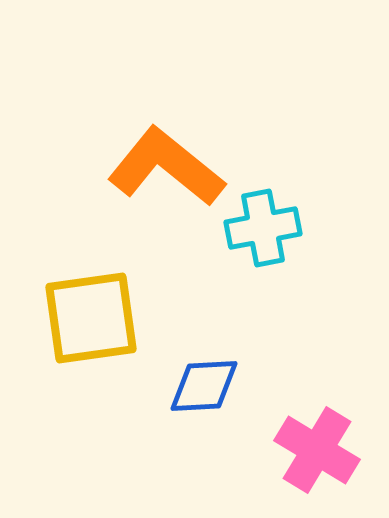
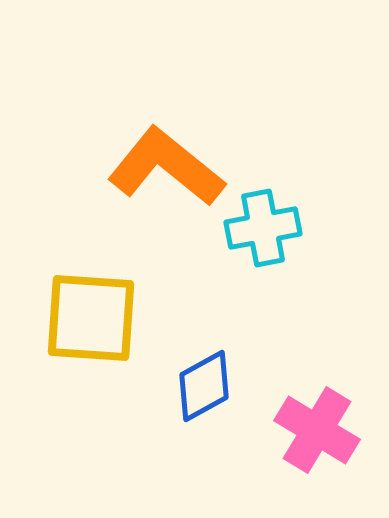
yellow square: rotated 12 degrees clockwise
blue diamond: rotated 26 degrees counterclockwise
pink cross: moved 20 px up
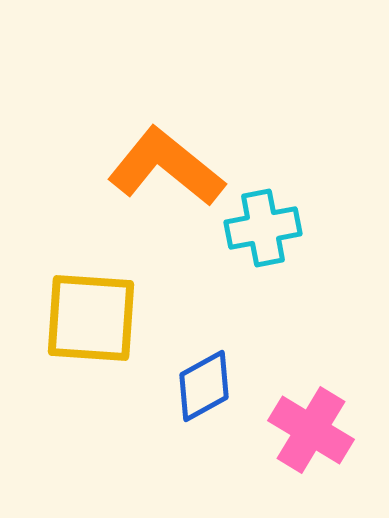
pink cross: moved 6 px left
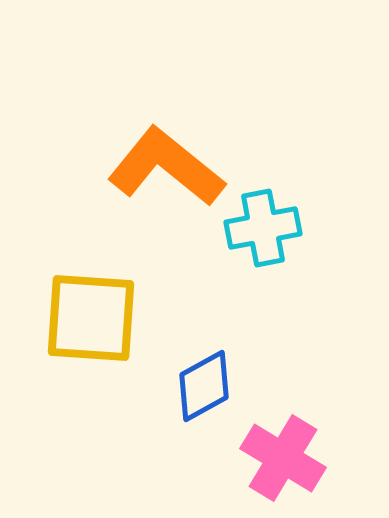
pink cross: moved 28 px left, 28 px down
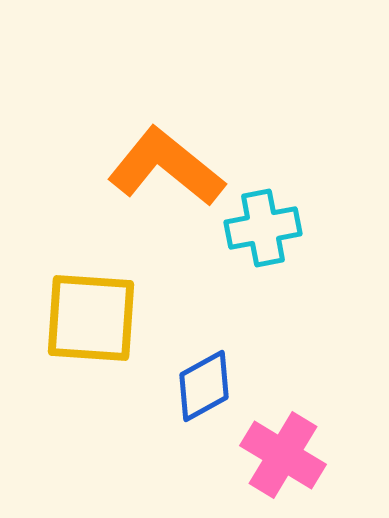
pink cross: moved 3 px up
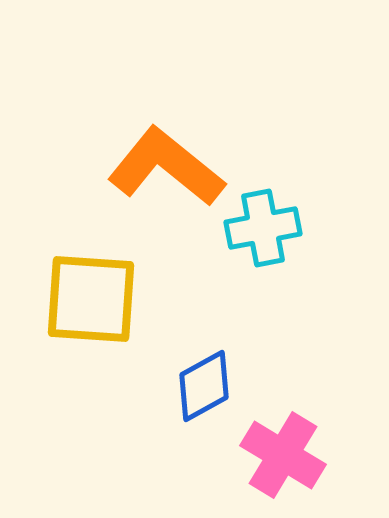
yellow square: moved 19 px up
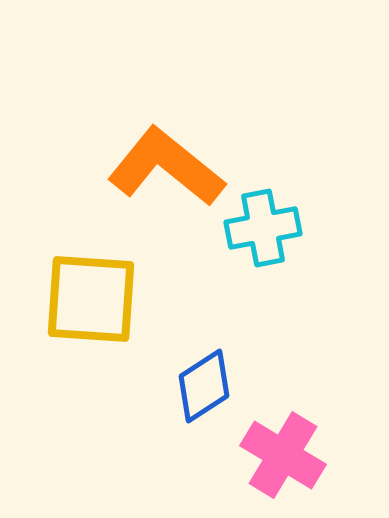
blue diamond: rotated 4 degrees counterclockwise
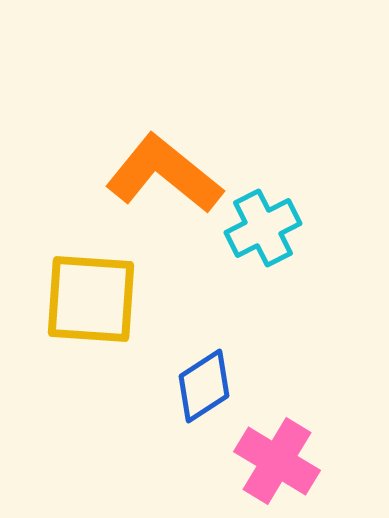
orange L-shape: moved 2 px left, 7 px down
cyan cross: rotated 16 degrees counterclockwise
pink cross: moved 6 px left, 6 px down
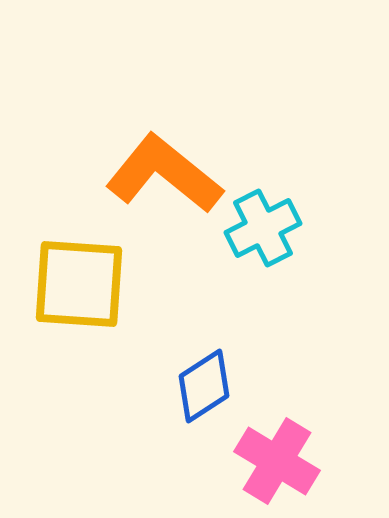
yellow square: moved 12 px left, 15 px up
